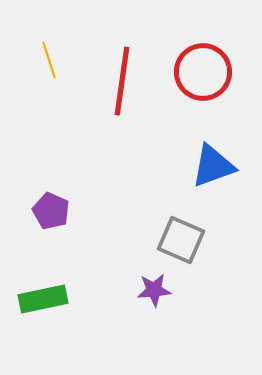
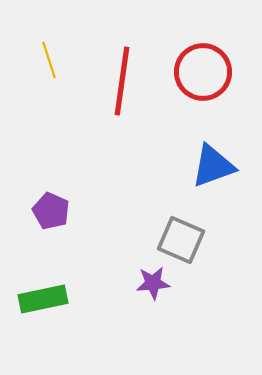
purple star: moved 1 px left, 7 px up
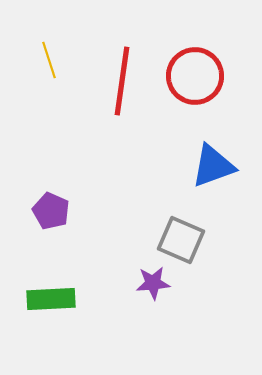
red circle: moved 8 px left, 4 px down
green rectangle: moved 8 px right; rotated 9 degrees clockwise
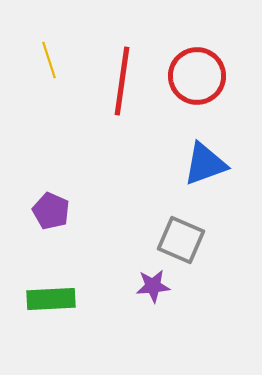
red circle: moved 2 px right
blue triangle: moved 8 px left, 2 px up
purple star: moved 3 px down
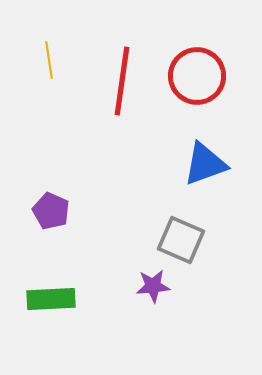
yellow line: rotated 9 degrees clockwise
